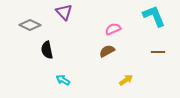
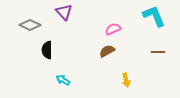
black semicircle: rotated 12 degrees clockwise
yellow arrow: rotated 112 degrees clockwise
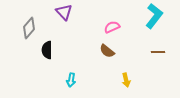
cyan L-shape: rotated 60 degrees clockwise
gray diamond: moved 1 px left, 3 px down; rotated 75 degrees counterclockwise
pink semicircle: moved 1 px left, 2 px up
brown semicircle: rotated 112 degrees counterclockwise
cyan arrow: moved 8 px right; rotated 112 degrees counterclockwise
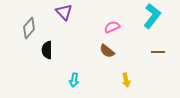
cyan L-shape: moved 2 px left
cyan arrow: moved 3 px right
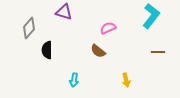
purple triangle: rotated 30 degrees counterclockwise
cyan L-shape: moved 1 px left
pink semicircle: moved 4 px left, 1 px down
brown semicircle: moved 9 px left
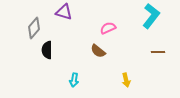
gray diamond: moved 5 px right
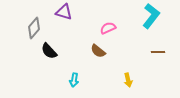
black semicircle: moved 2 px right, 1 px down; rotated 42 degrees counterclockwise
yellow arrow: moved 2 px right
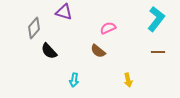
cyan L-shape: moved 5 px right, 3 px down
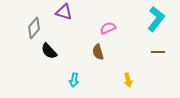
brown semicircle: moved 1 px down; rotated 35 degrees clockwise
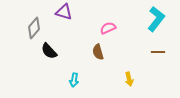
yellow arrow: moved 1 px right, 1 px up
